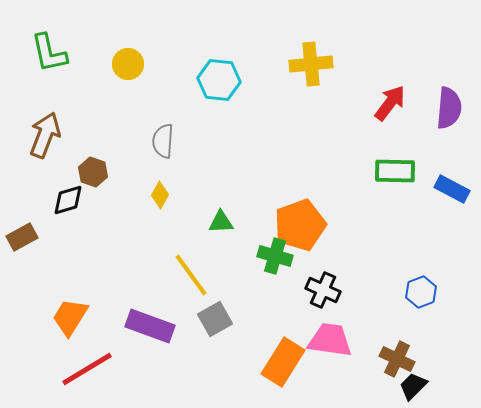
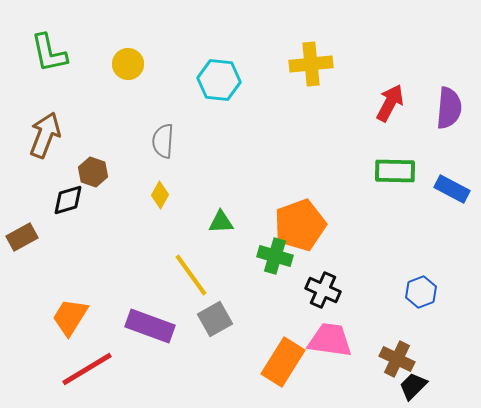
red arrow: rotated 9 degrees counterclockwise
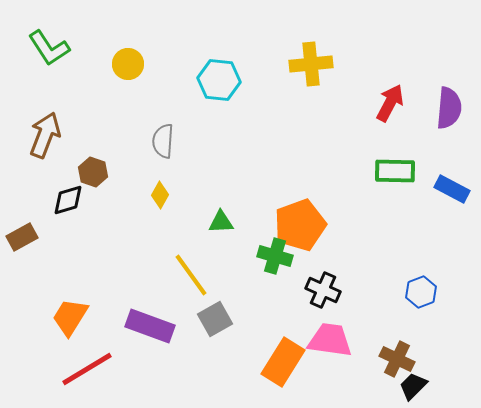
green L-shape: moved 5 px up; rotated 21 degrees counterclockwise
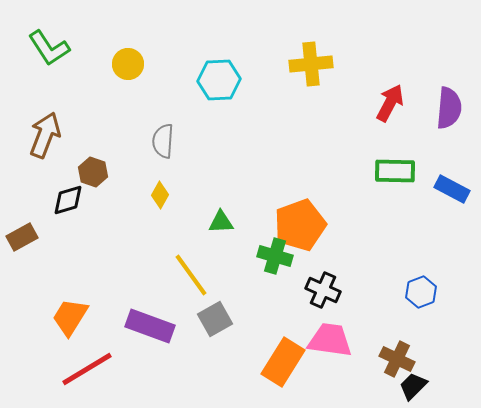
cyan hexagon: rotated 9 degrees counterclockwise
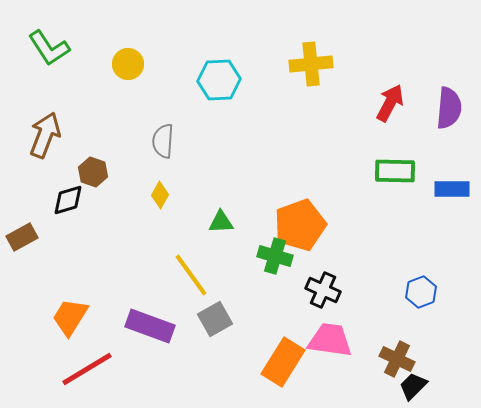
blue rectangle: rotated 28 degrees counterclockwise
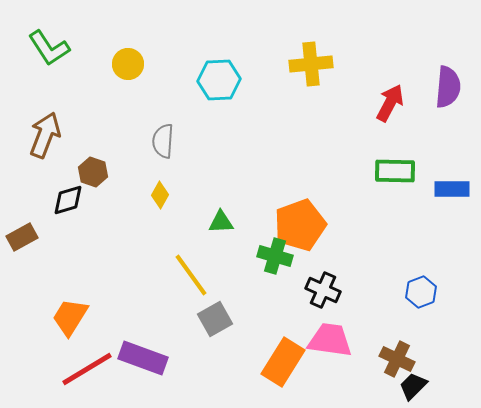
purple semicircle: moved 1 px left, 21 px up
purple rectangle: moved 7 px left, 32 px down
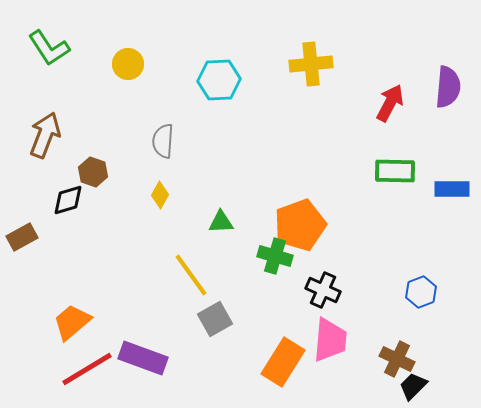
orange trapezoid: moved 2 px right, 5 px down; rotated 18 degrees clockwise
pink trapezoid: rotated 87 degrees clockwise
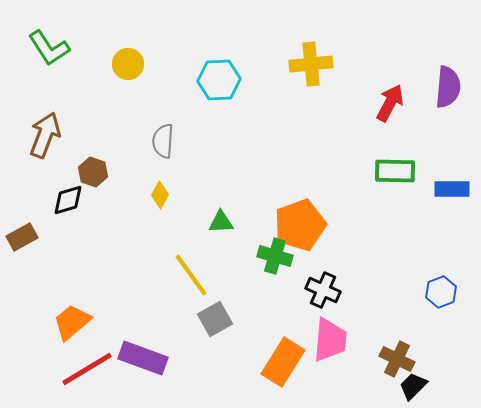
blue hexagon: moved 20 px right
